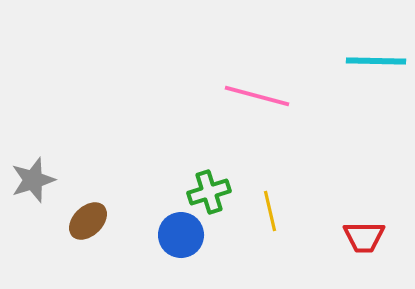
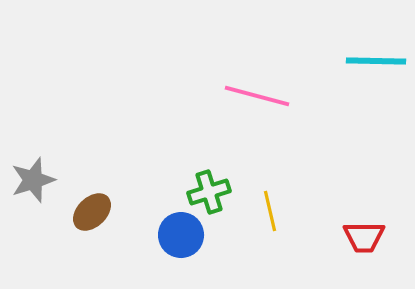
brown ellipse: moved 4 px right, 9 px up
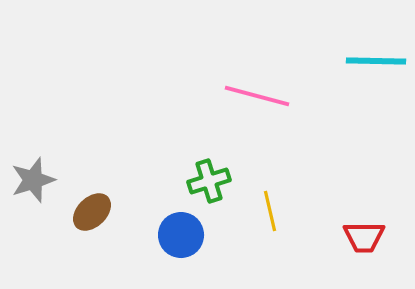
green cross: moved 11 px up
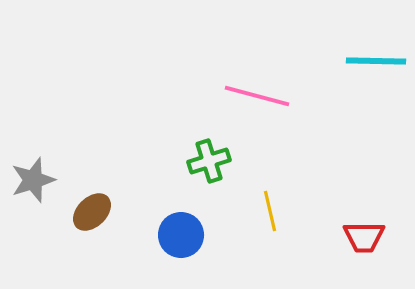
green cross: moved 20 px up
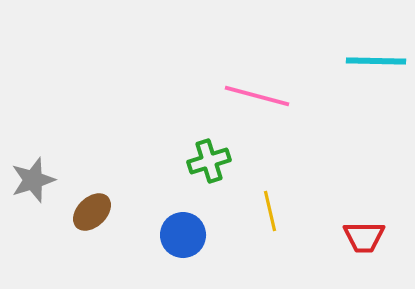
blue circle: moved 2 px right
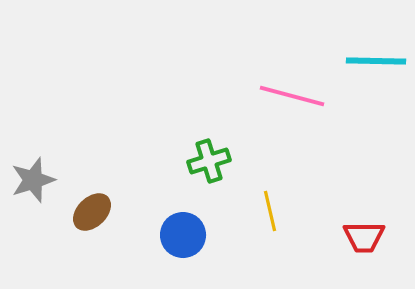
pink line: moved 35 px right
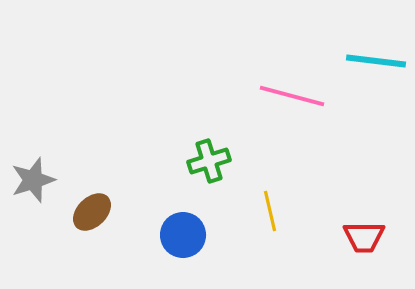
cyan line: rotated 6 degrees clockwise
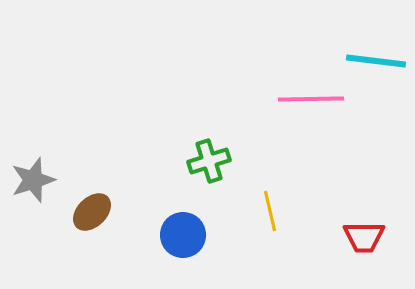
pink line: moved 19 px right, 3 px down; rotated 16 degrees counterclockwise
